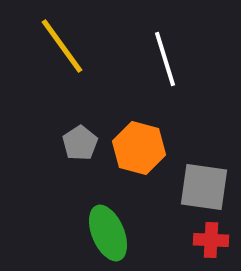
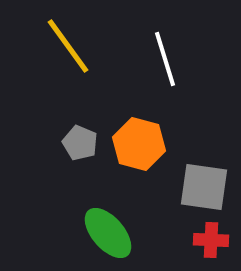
yellow line: moved 6 px right
gray pentagon: rotated 16 degrees counterclockwise
orange hexagon: moved 4 px up
green ellipse: rotated 18 degrees counterclockwise
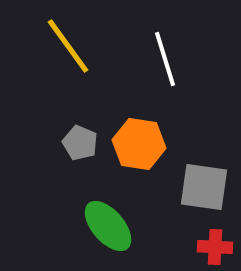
orange hexagon: rotated 6 degrees counterclockwise
green ellipse: moved 7 px up
red cross: moved 4 px right, 7 px down
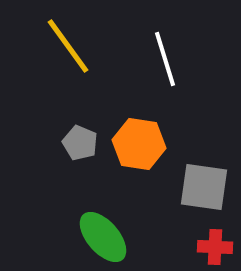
green ellipse: moved 5 px left, 11 px down
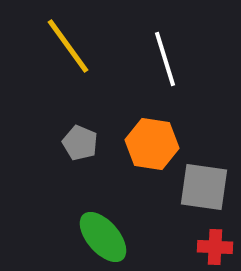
orange hexagon: moved 13 px right
